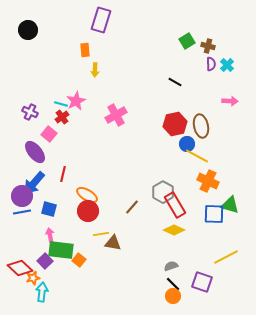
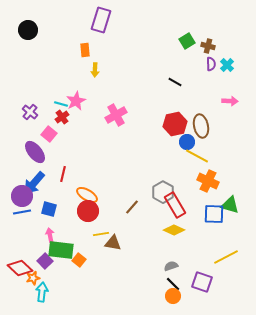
purple cross at (30, 112): rotated 14 degrees clockwise
blue circle at (187, 144): moved 2 px up
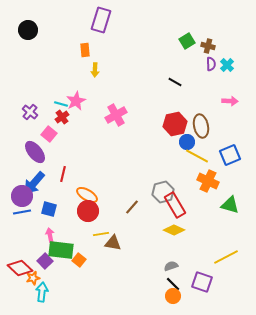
gray hexagon at (163, 192): rotated 15 degrees clockwise
blue square at (214, 214): moved 16 px right, 59 px up; rotated 25 degrees counterclockwise
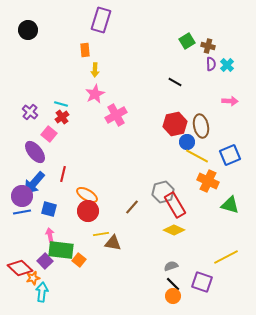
pink star at (76, 101): moved 19 px right, 7 px up
